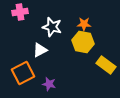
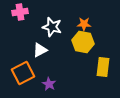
yellow rectangle: moved 3 px left, 2 px down; rotated 60 degrees clockwise
purple star: rotated 16 degrees clockwise
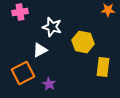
orange star: moved 24 px right, 14 px up
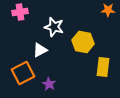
white star: moved 2 px right
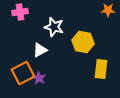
yellow rectangle: moved 2 px left, 2 px down
purple star: moved 10 px left, 6 px up
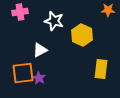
white star: moved 6 px up
yellow hexagon: moved 1 px left, 7 px up; rotated 15 degrees clockwise
orange square: rotated 20 degrees clockwise
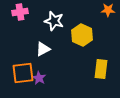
white triangle: moved 3 px right, 1 px up
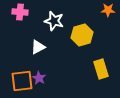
pink cross: rotated 14 degrees clockwise
yellow hexagon: rotated 20 degrees clockwise
white triangle: moved 5 px left, 2 px up
yellow rectangle: rotated 24 degrees counterclockwise
orange square: moved 1 px left, 8 px down
